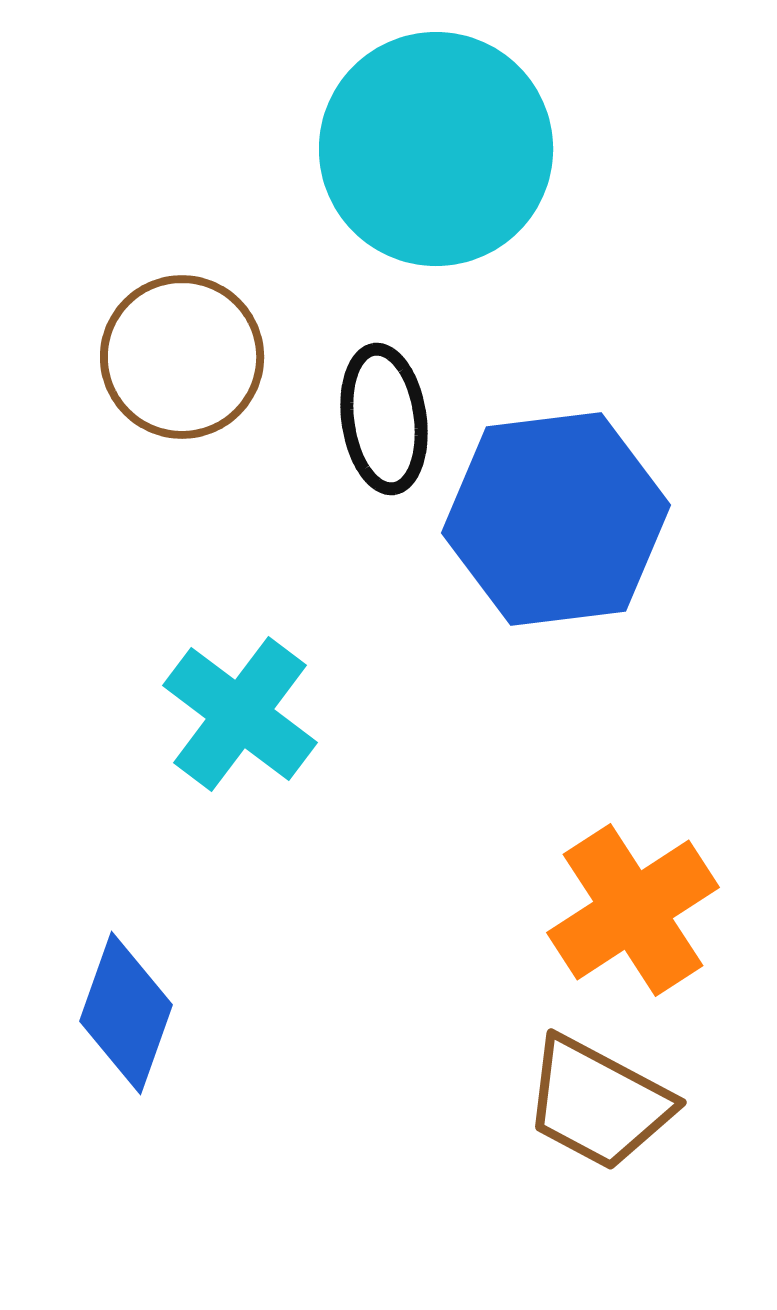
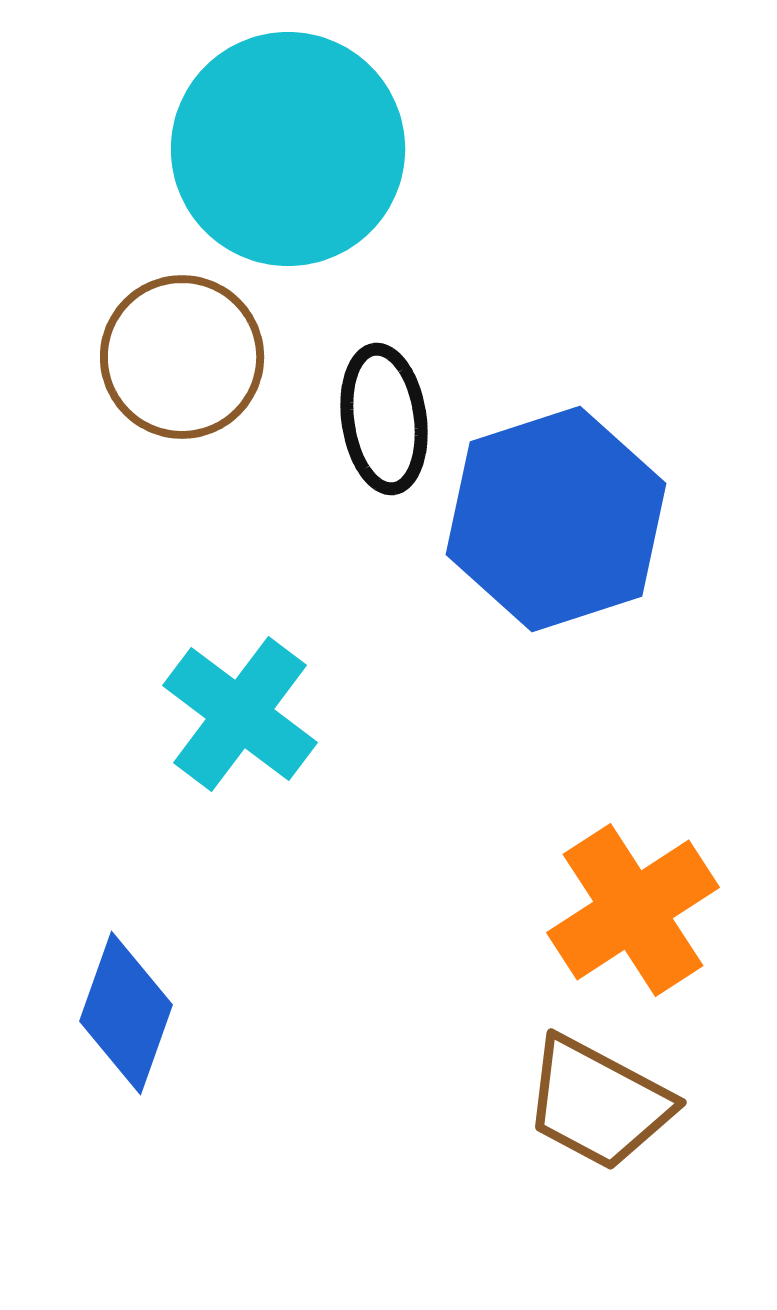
cyan circle: moved 148 px left
blue hexagon: rotated 11 degrees counterclockwise
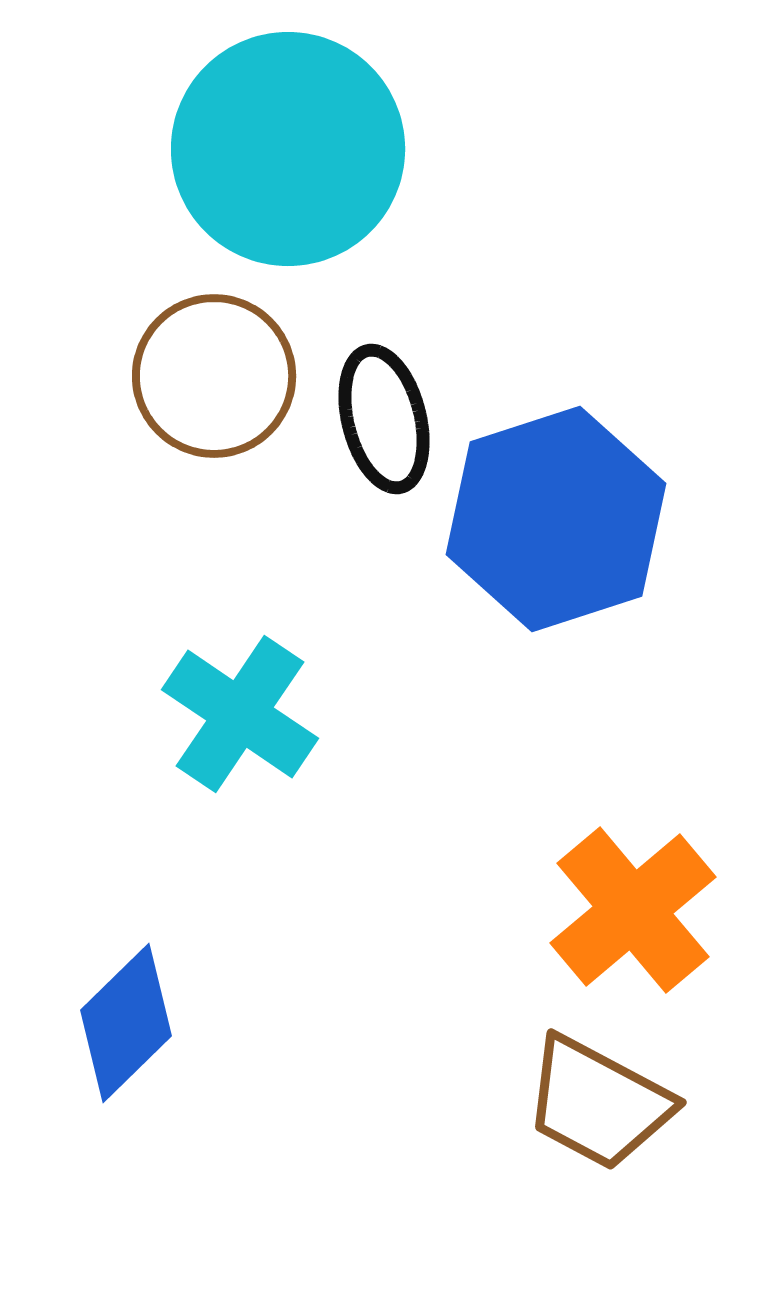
brown circle: moved 32 px right, 19 px down
black ellipse: rotated 6 degrees counterclockwise
cyan cross: rotated 3 degrees counterclockwise
orange cross: rotated 7 degrees counterclockwise
blue diamond: moved 10 px down; rotated 26 degrees clockwise
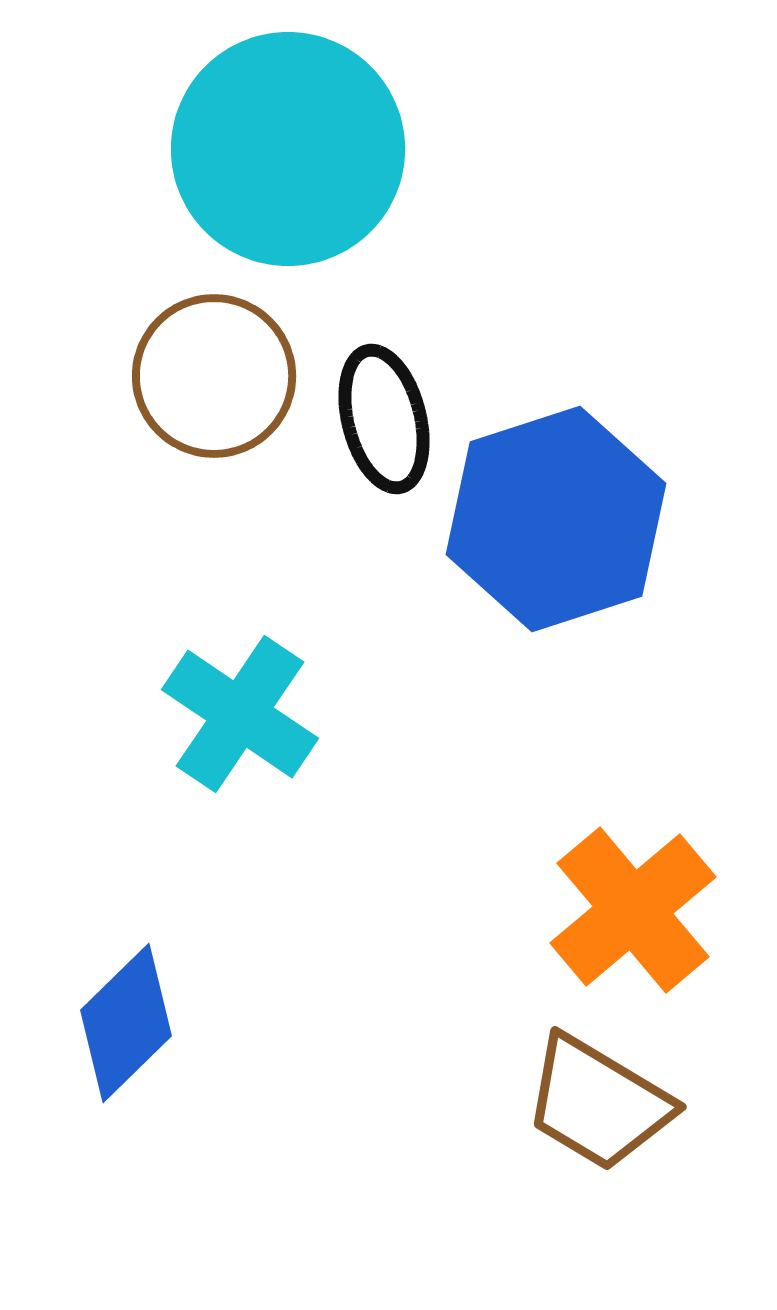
brown trapezoid: rotated 3 degrees clockwise
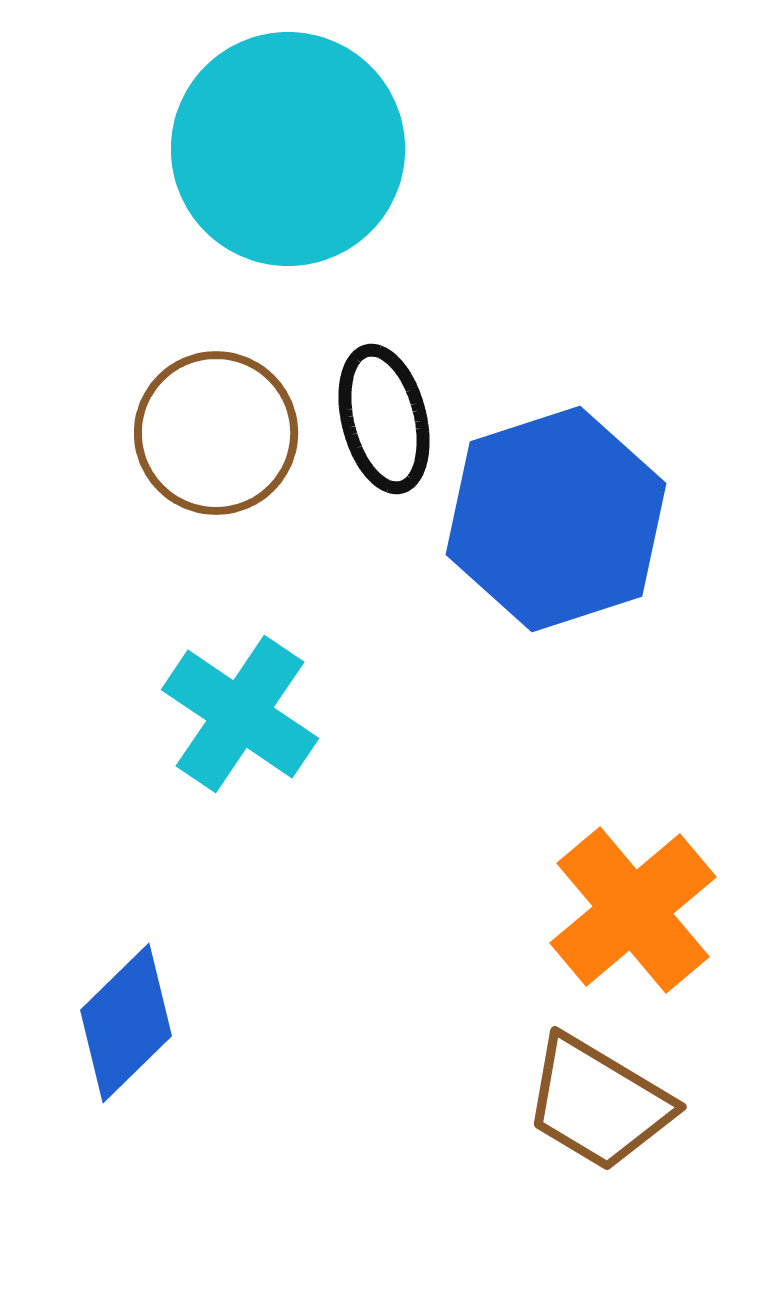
brown circle: moved 2 px right, 57 px down
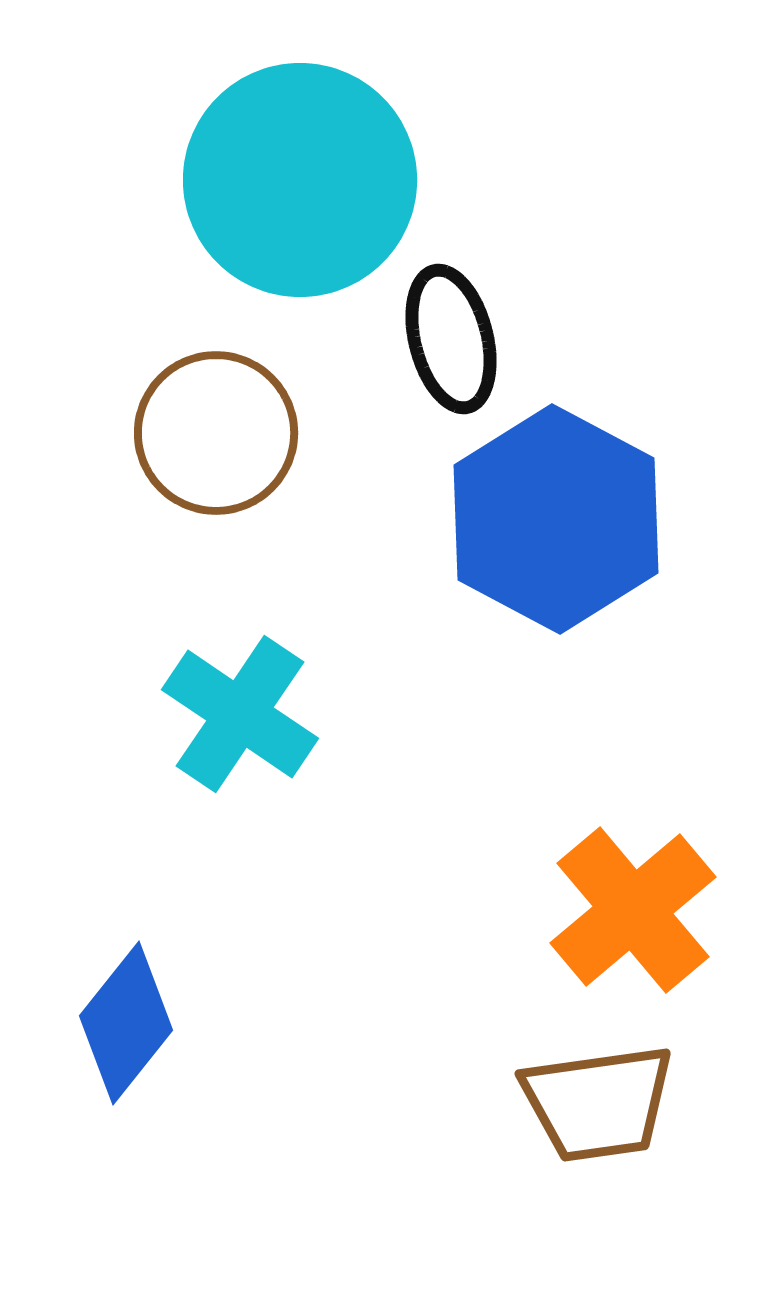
cyan circle: moved 12 px right, 31 px down
black ellipse: moved 67 px right, 80 px up
blue hexagon: rotated 14 degrees counterclockwise
blue diamond: rotated 7 degrees counterclockwise
brown trapezoid: rotated 39 degrees counterclockwise
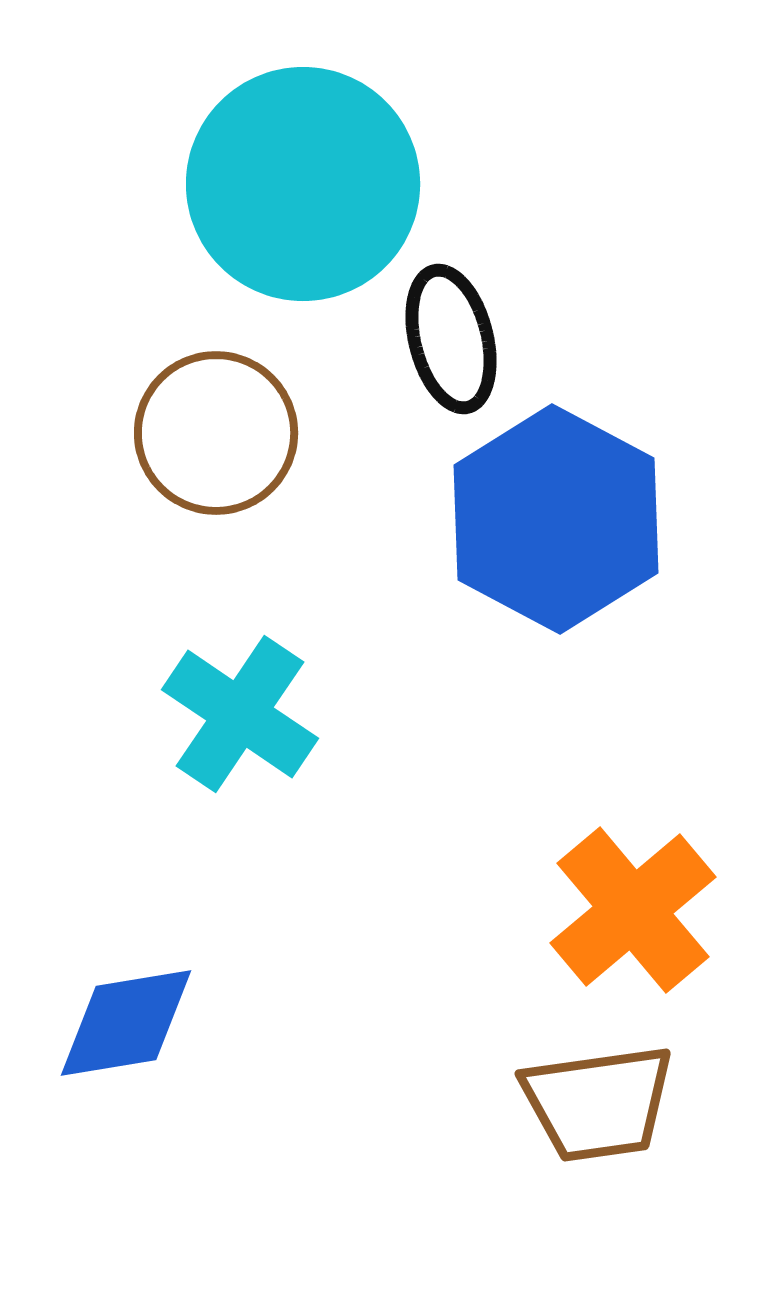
cyan circle: moved 3 px right, 4 px down
blue diamond: rotated 42 degrees clockwise
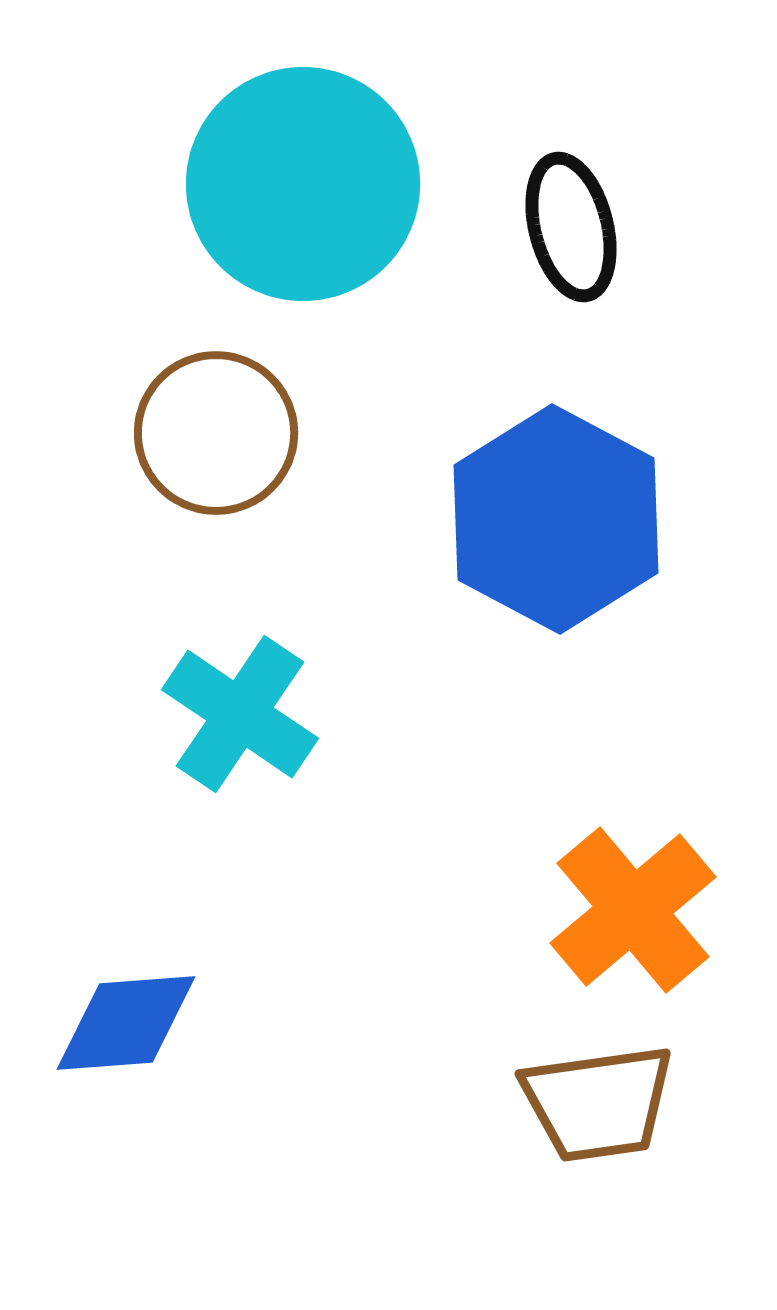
black ellipse: moved 120 px right, 112 px up
blue diamond: rotated 5 degrees clockwise
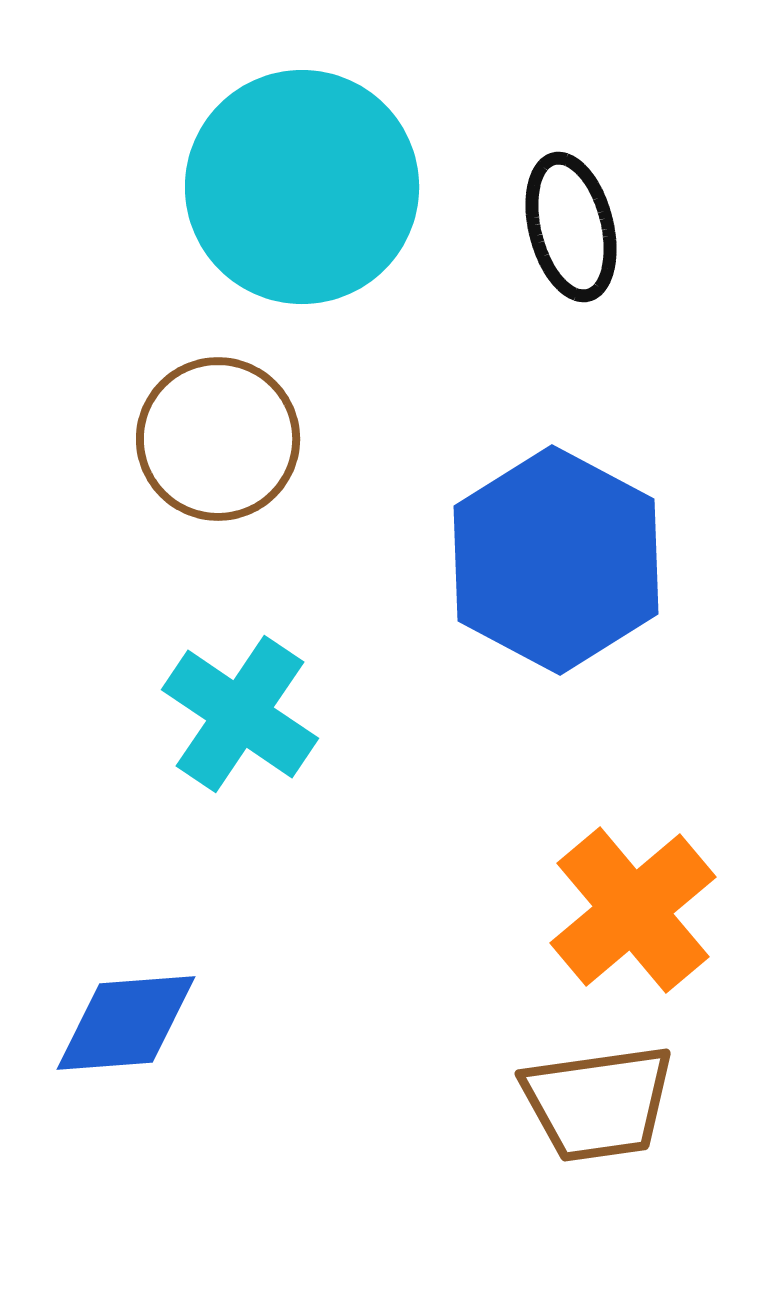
cyan circle: moved 1 px left, 3 px down
brown circle: moved 2 px right, 6 px down
blue hexagon: moved 41 px down
